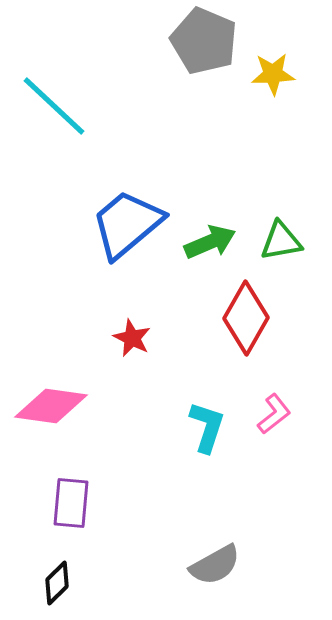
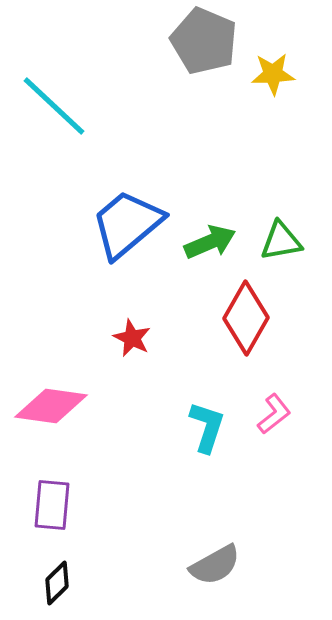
purple rectangle: moved 19 px left, 2 px down
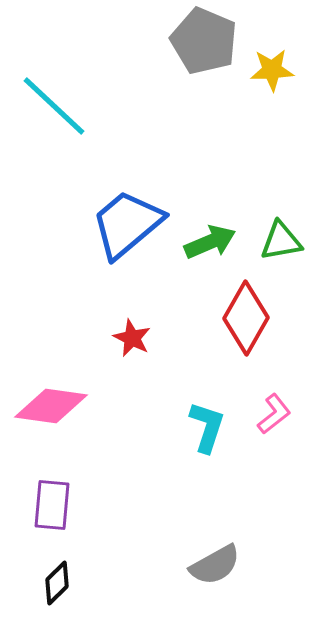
yellow star: moved 1 px left, 4 px up
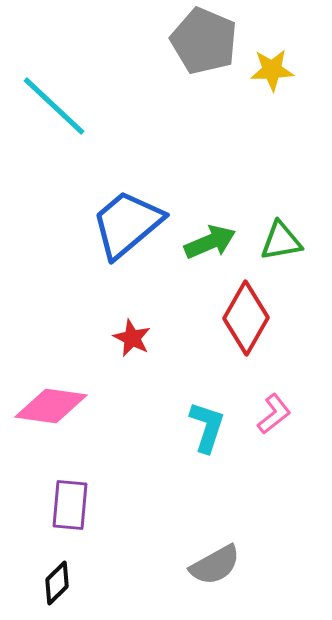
purple rectangle: moved 18 px right
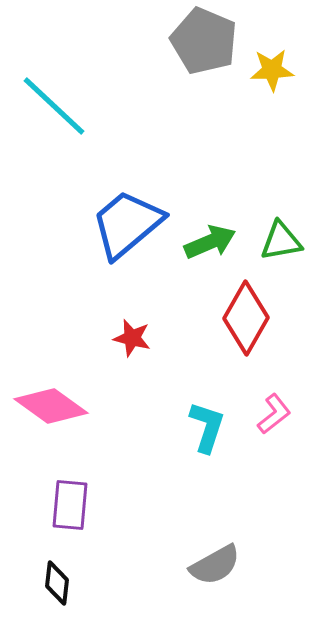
red star: rotated 12 degrees counterclockwise
pink diamond: rotated 28 degrees clockwise
black diamond: rotated 39 degrees counterclockwise
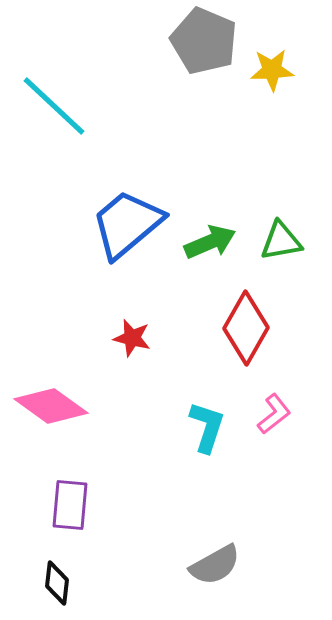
red diamond: moved 10 px down
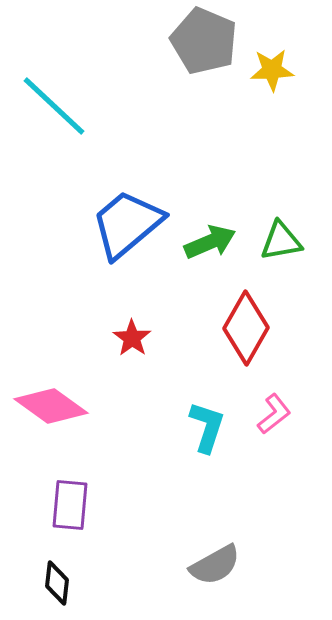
red star: rotated 21 degrees clockwise
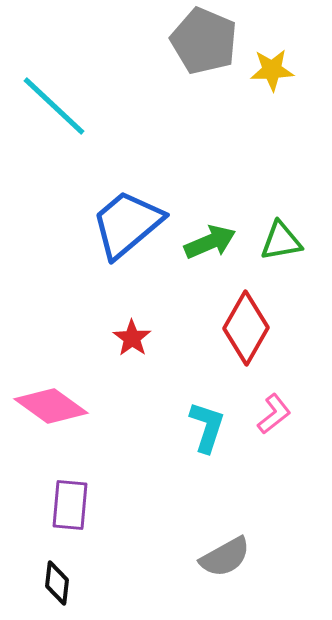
gray semicircle: moved 10 px right, 8 px up
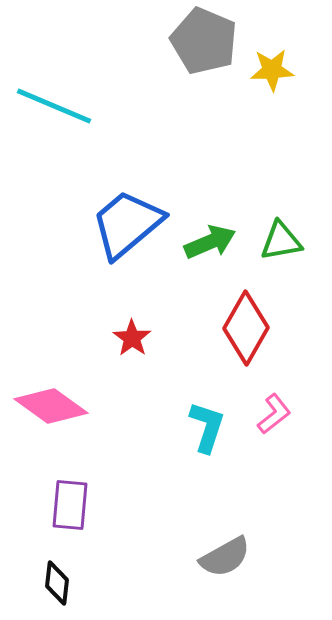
cyan line: rotated 20 degrees counterclockwise
